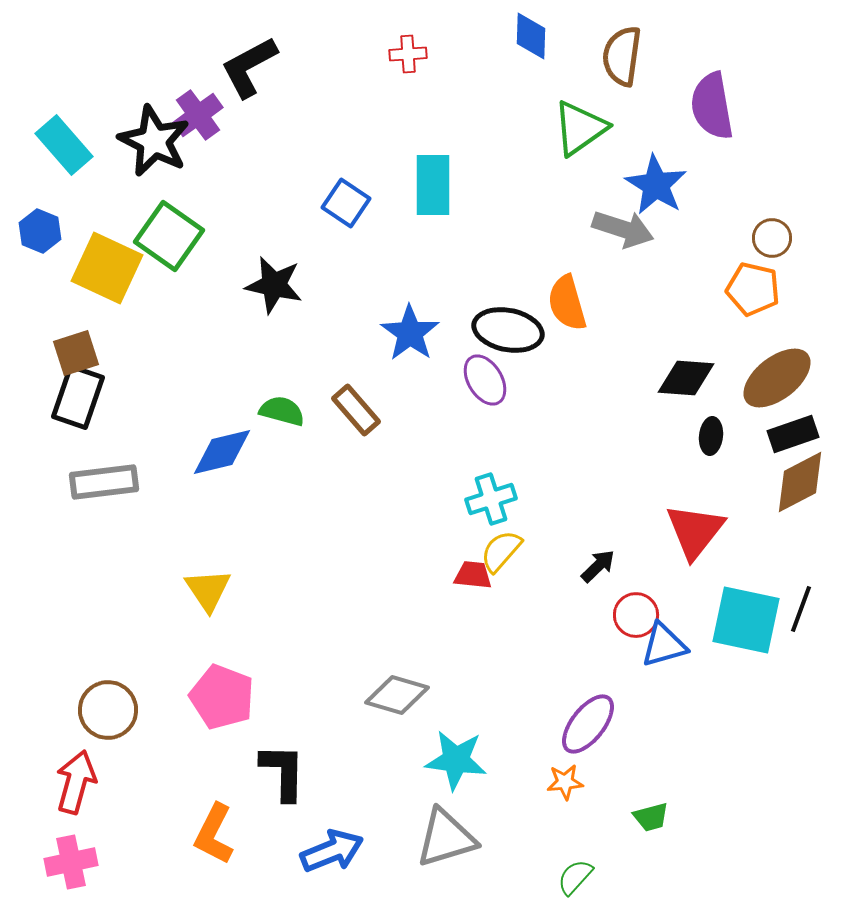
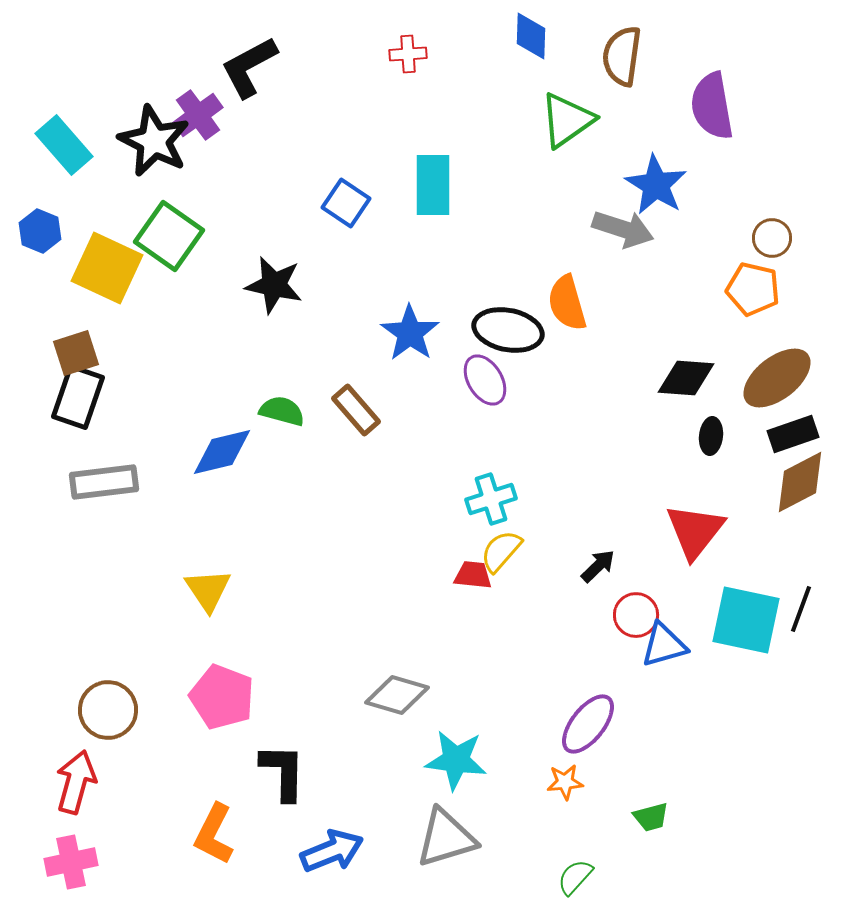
green triangle at (580, 128): moved 13 px left, 8 px up
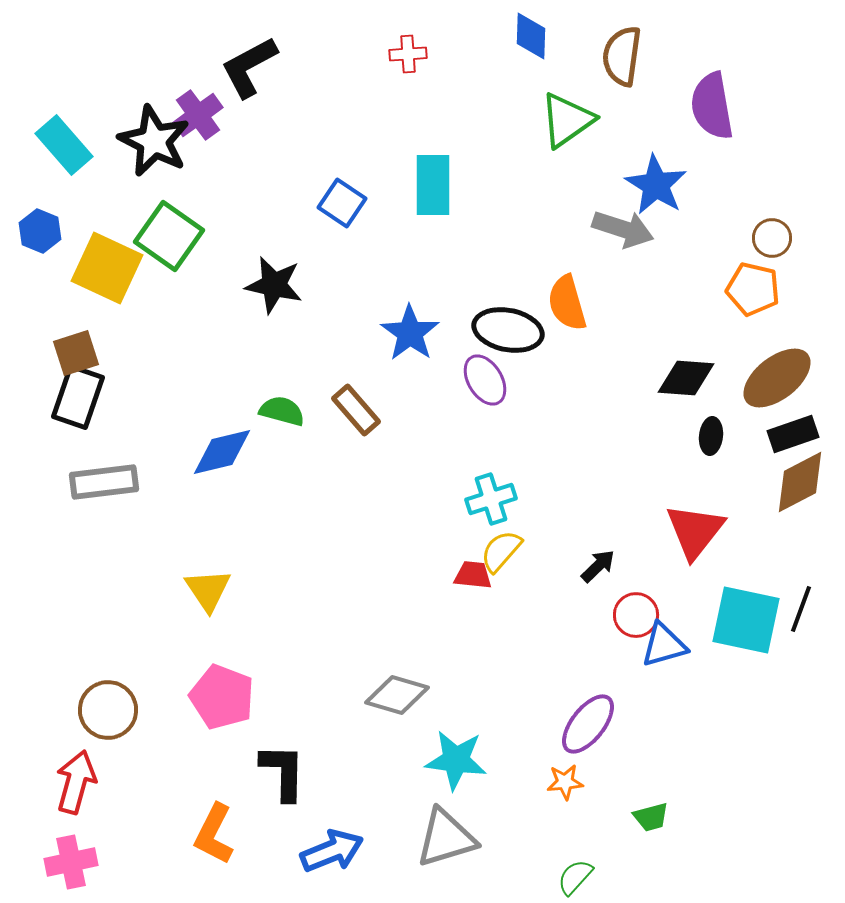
blue square at (346, 203): moved 4 px left
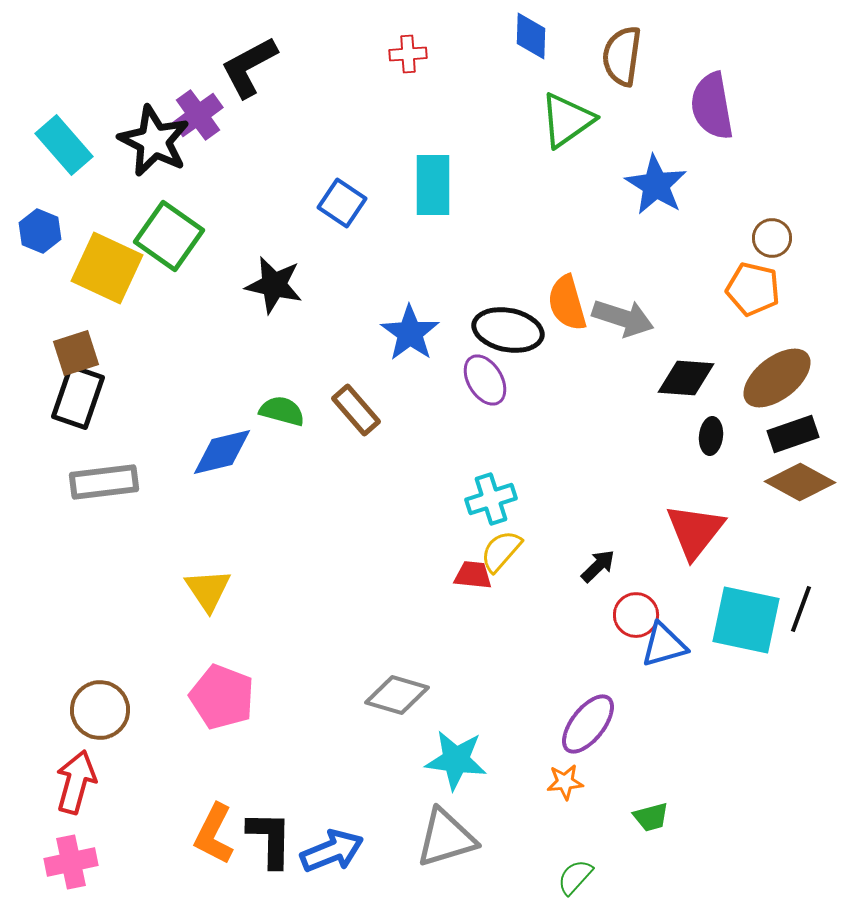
gray arrow at (623, 229): moved 89 px down
brown diamond at (800, 482): rotated 56 degrees clockwise
brown circle at (108, 710): moved 8 px left
black L-shape at (283, 772): moved 13 px left, 67 px down
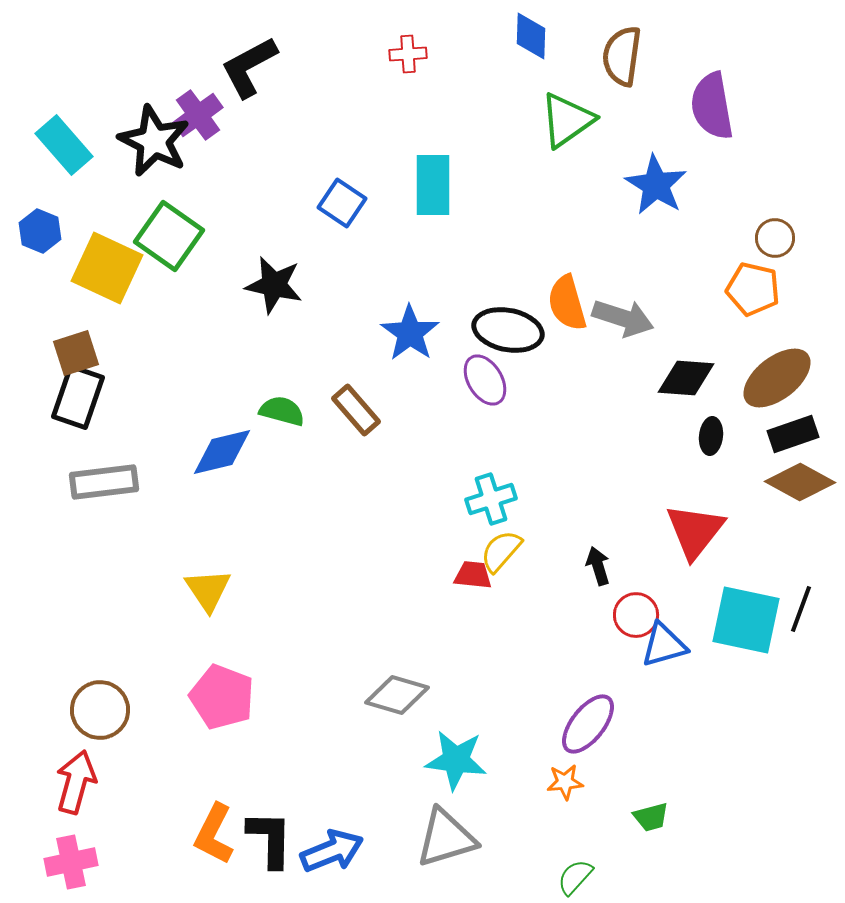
brown circle at (772, 238): moved 3 px right
black arrow at (598, 566): rotated 63 degrees counterclockwise
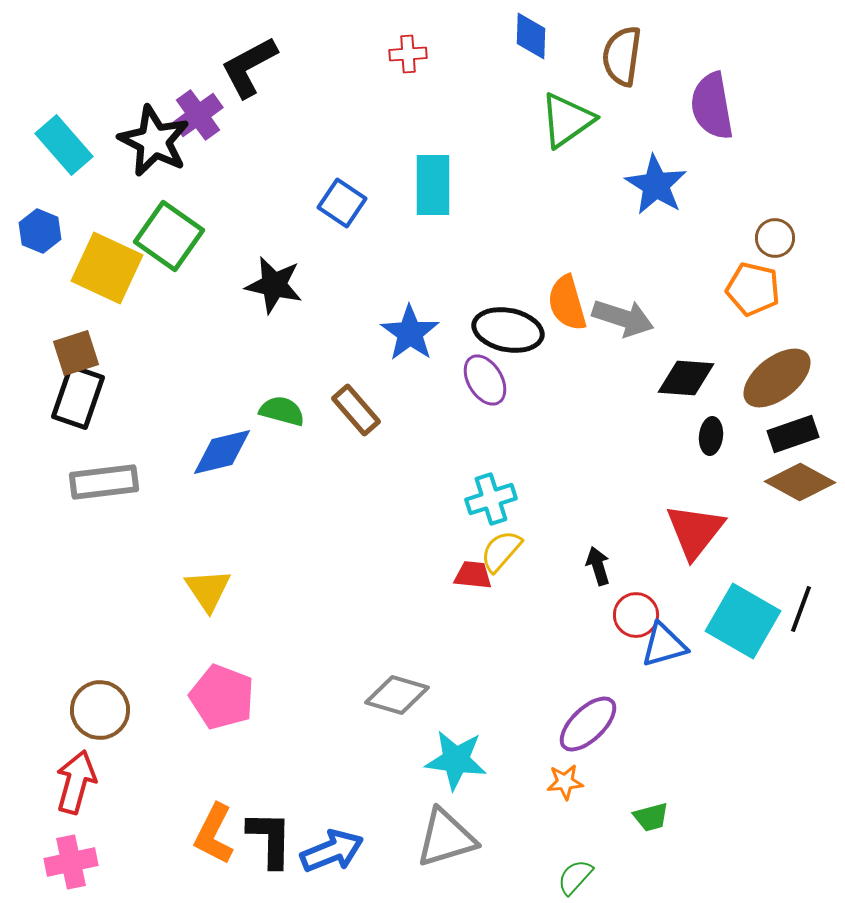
cyan square at (746, 620): moved 3 px left, 1 px down; rotated 18 degrees clockwise
purple ellipse at (588, 724): rotated 8 degrees clockwise
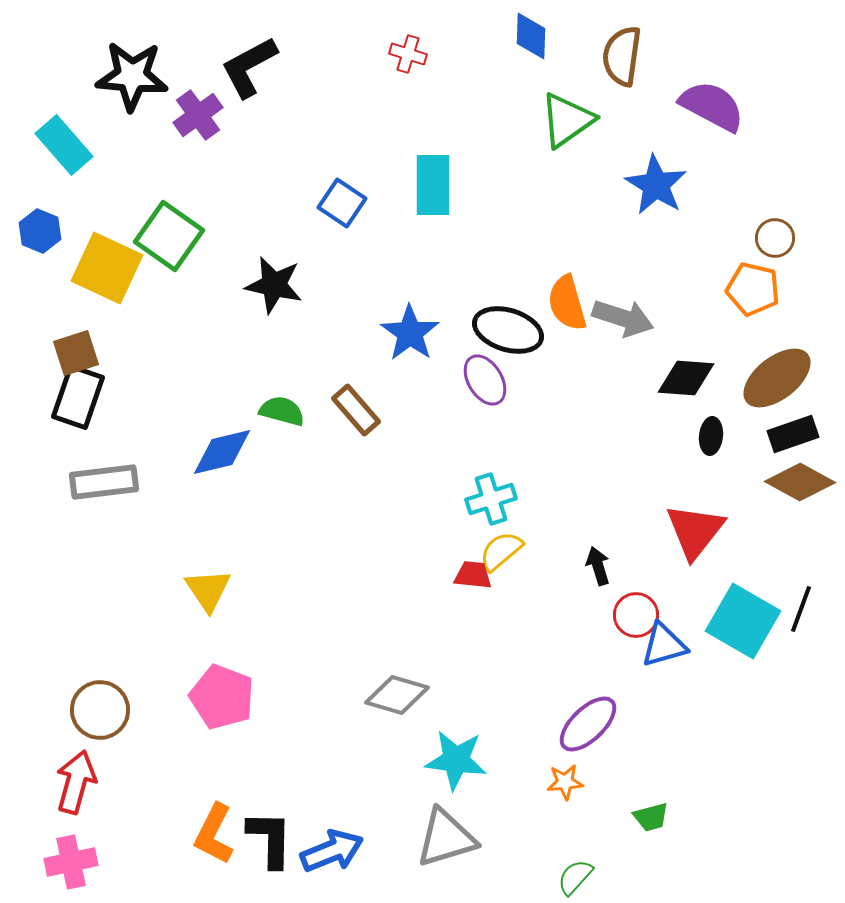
red cross at (408, 54): rotated 21 degrees clockwise
purple semicircle at (712, 106): rotated 128 degrees clockwise
black star at (154, 141): moved 22 px left, 65 px up; rotated 22 degrees counterclockwise
black ellipse at (508, 330): rotated 6 degrees clockwise
yellow semicircle at (501, 551): rotated 9 degrees clockwise
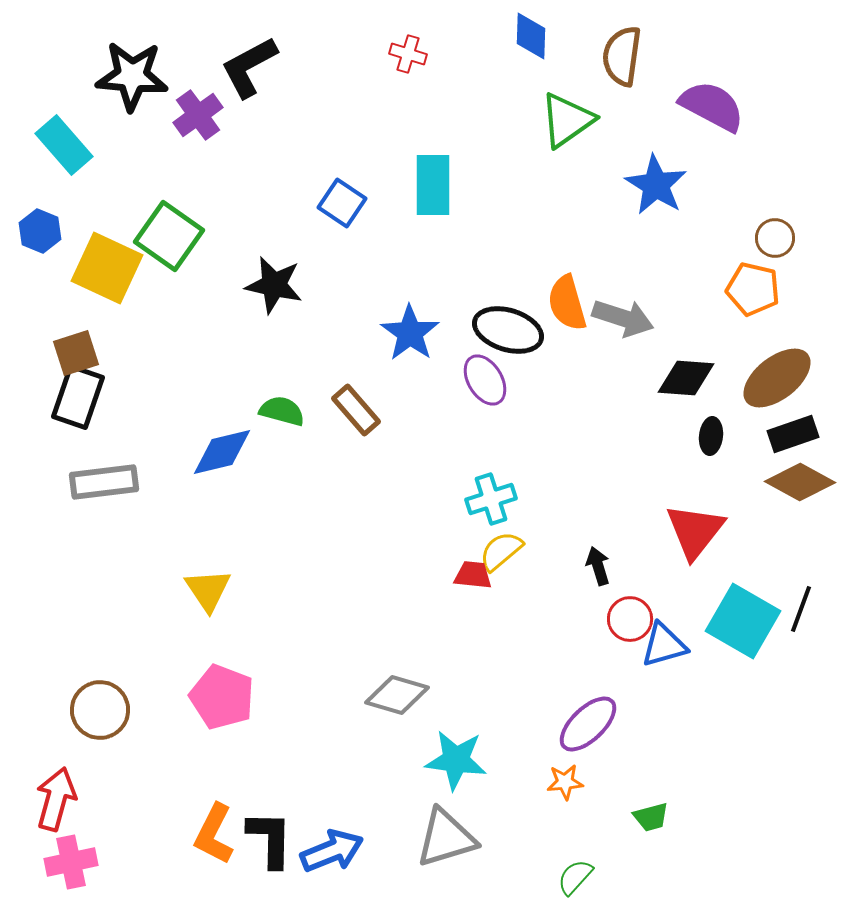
red circle at (636, 615): moved 6 px left, 4 px down
red arrow at (76, 782): moved 20 px left, 17 px down
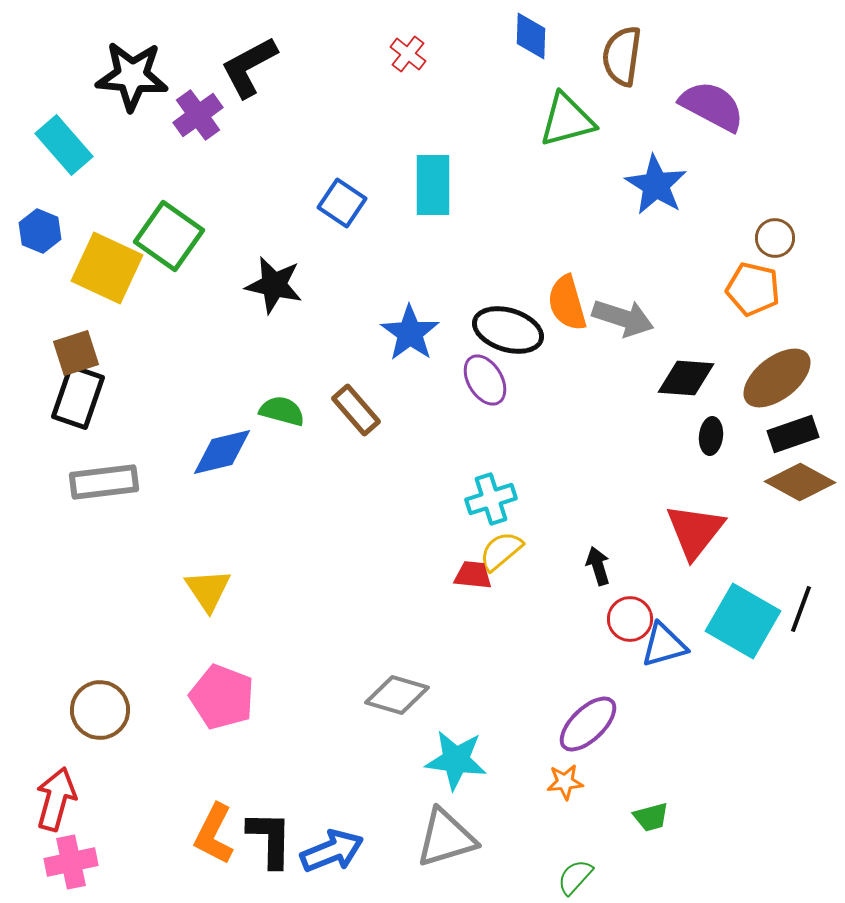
red cross at (408, 54): rotated 21 degrees clockwise
green triangle at (567, 120): rotated 20 degrees clockwise
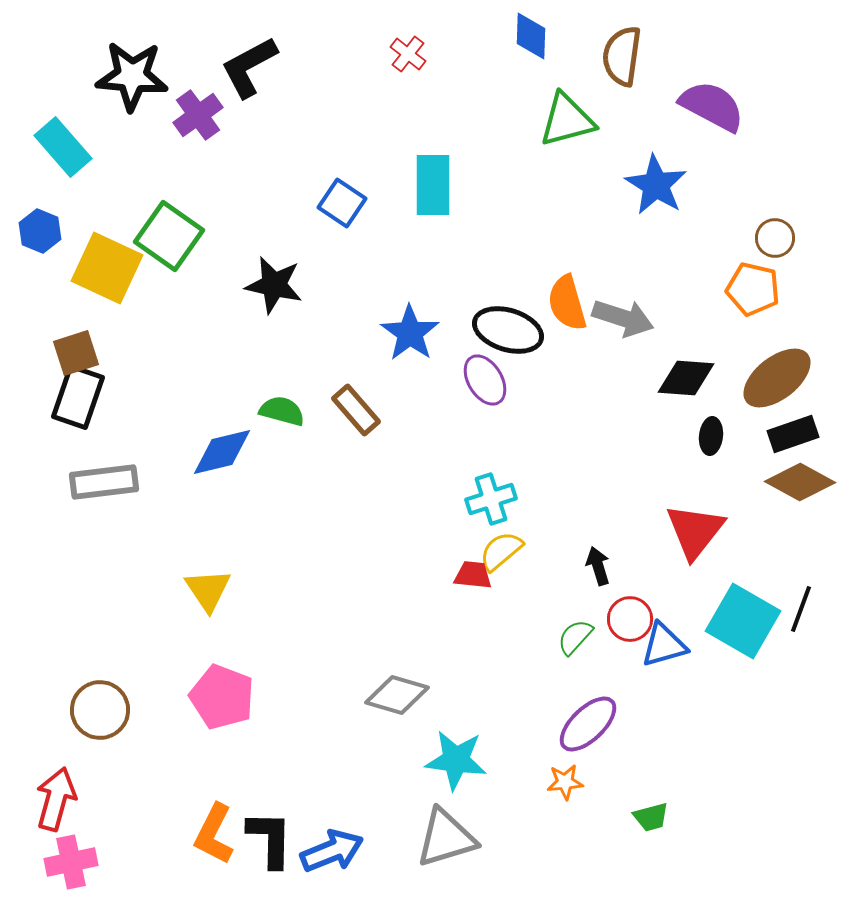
cyan rectangle at (64, 145): moved 1 px left, 2 px down
green semicircle at (575, 877): moved 240 px up
